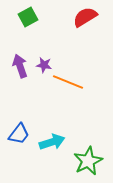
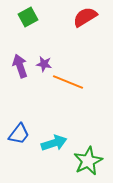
purple star: moved 1 px up
cyan arrow: moved 2 px right, 1 px down
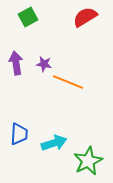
purple arrow: moved 4 px left, 3 px up; rotated 10 degrees clockwise
blue trapezoid: rotated 35 degrees counterclockwise
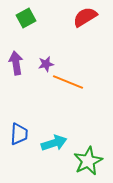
green square: moved 2 px left, 1 px down
purple star: moved 2 px right; rotated 21 degrees counterclockwise
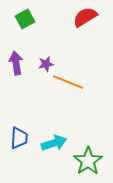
green square: moved 1 px left, 1 px down
blue trapezoid: moved 4 px down
green star: rotated 8 degrees counterclockwise
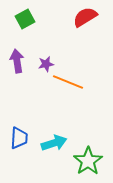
purple arrow: moved 1 px right, 2 px up
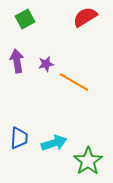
orange line: moved 6 px right; rotated 8 degrees clockwise
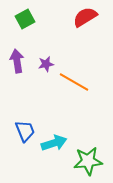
blue trapezoid: moved 6 px right, 7 px up; rotated 25 degrees counterclockwise
green star: rotated 28 degrees clockwise
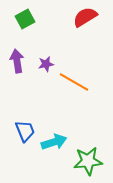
cyan arrow: moved 1 px up
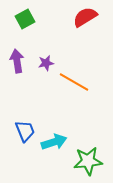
purple star: moved 1 px up
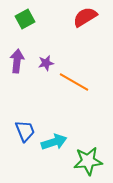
purple arrow: rotated 15 degrees clockwise
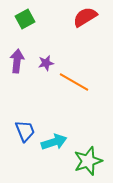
green star: rotated 12 degrees counterclockwise
